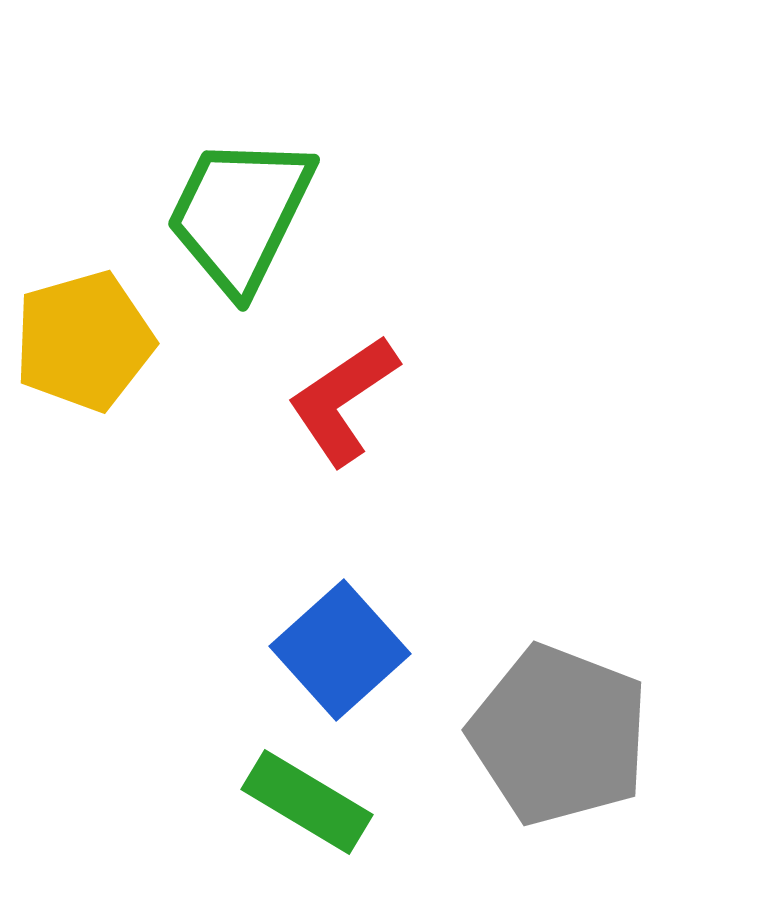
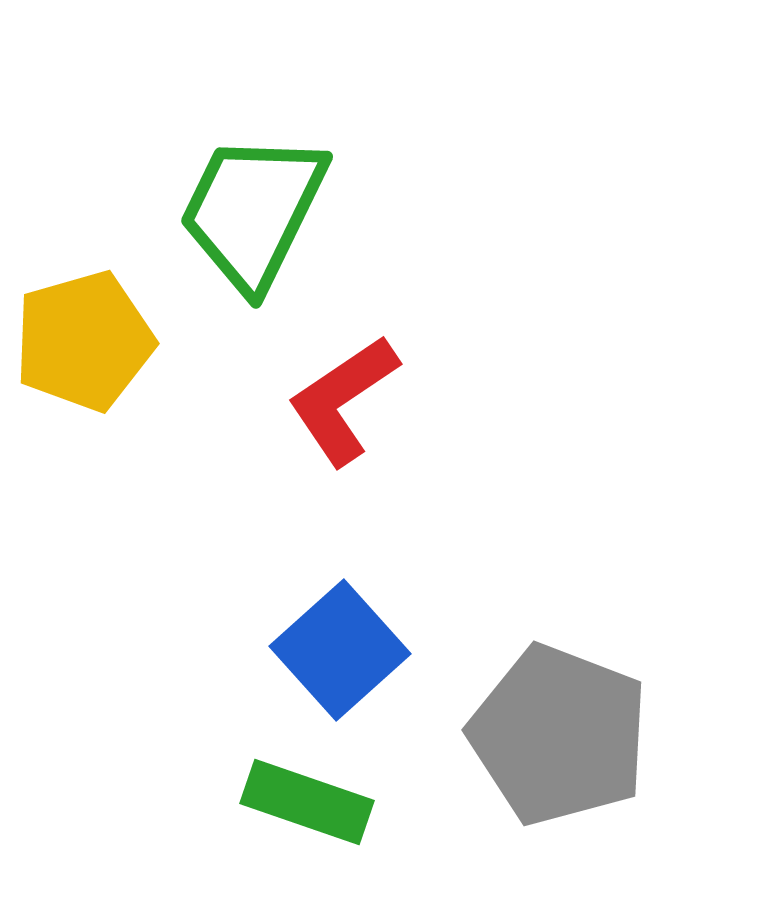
green trapezoid: moved 13 px right, 3 px up
green rectangle: rotated 12 degrees counterclockwise
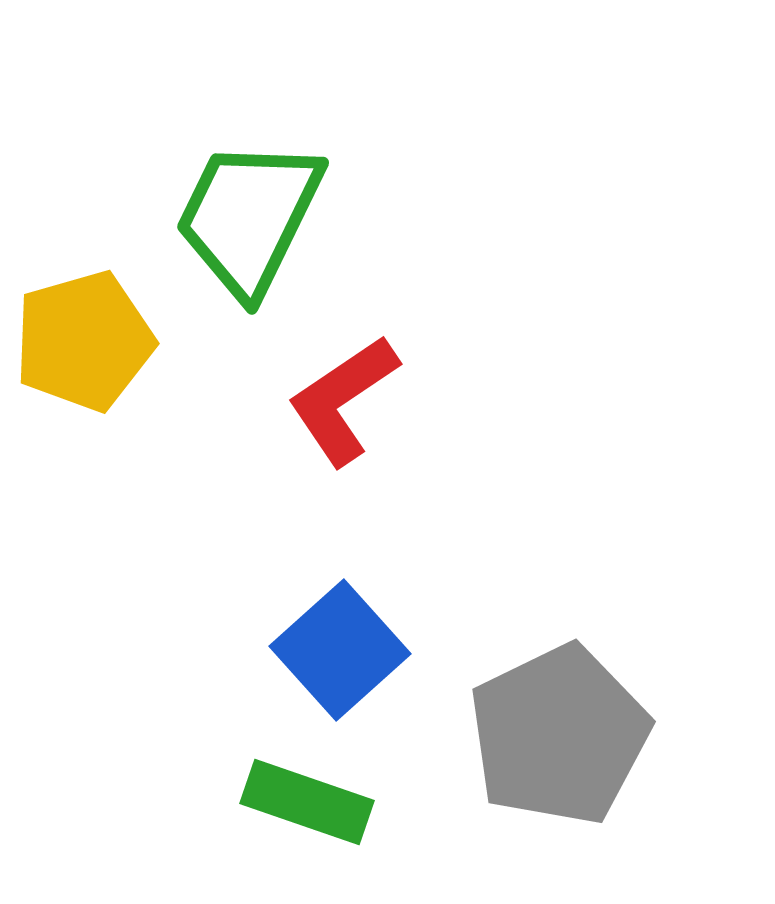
green trapezoid: moved 4 px left, 6 px down
gray pentagon: rotated 25 degrees clockwise
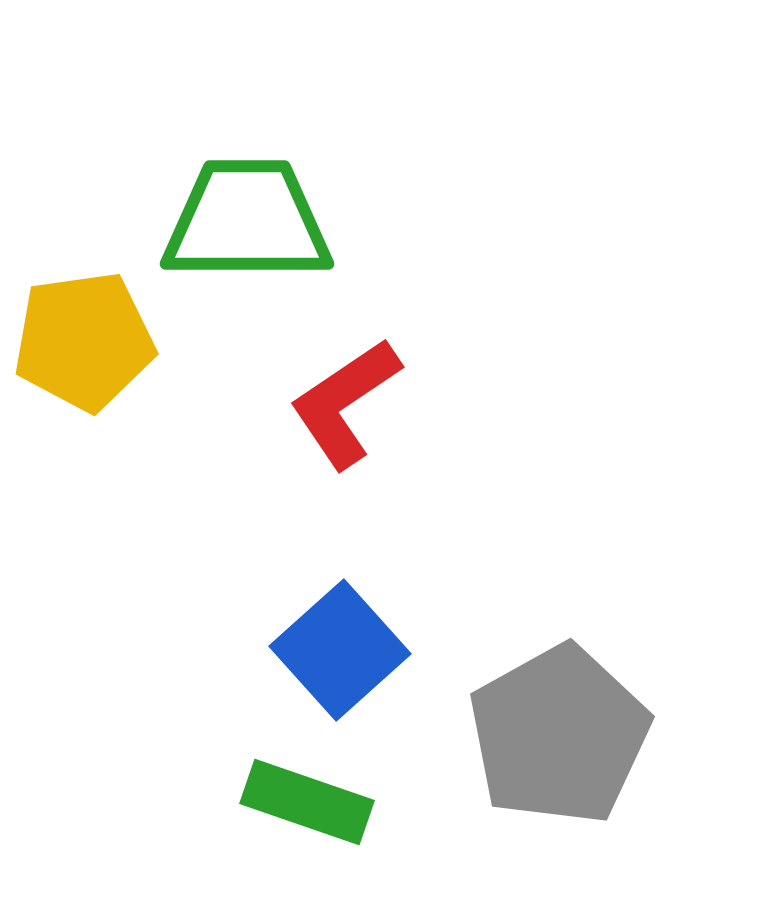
green trapezoid: moved 2 px left, 4 px down; rotated 64 degrees clockwise
yellow pentagon: rotated 8 degrees clockwise
red L-shape: moved 2 px right, 3 px down
gray pentagon: rotated 3 degrees counterclockwise
